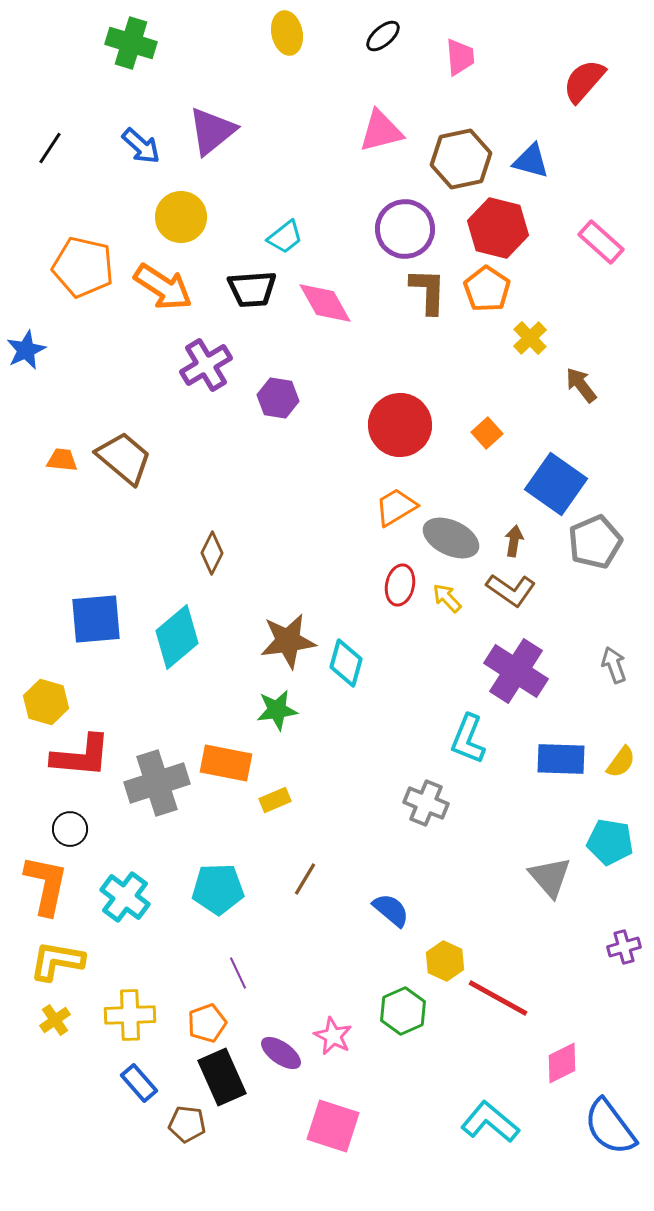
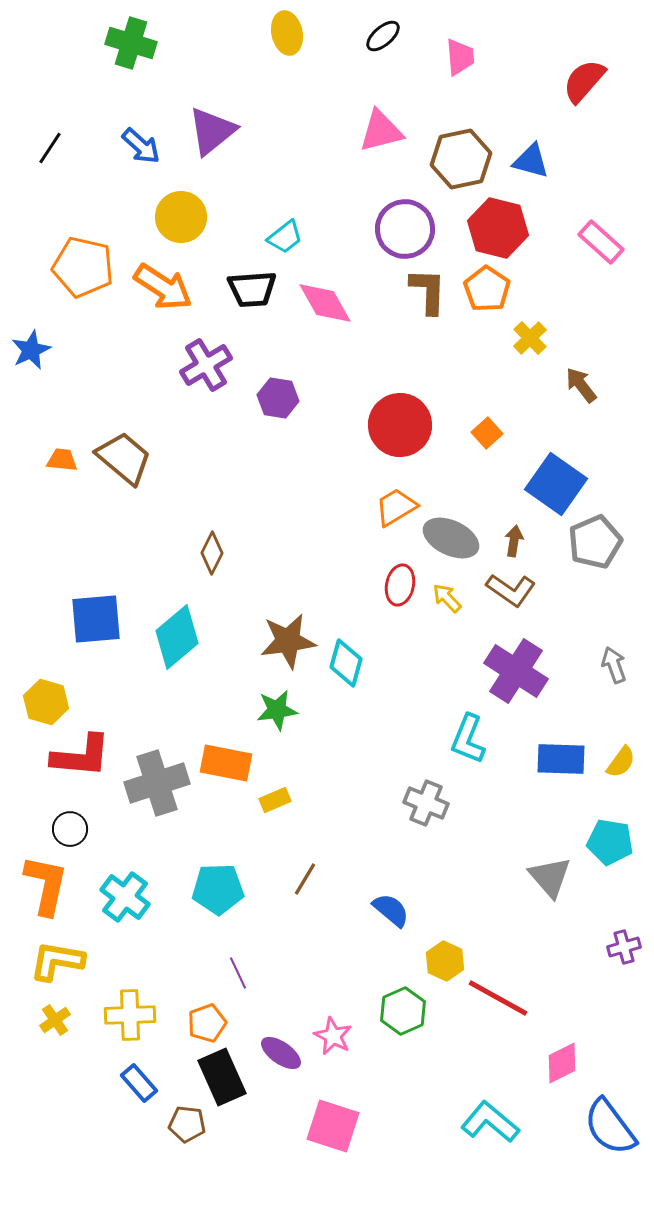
blue star at (26, 350): moved 5 px right
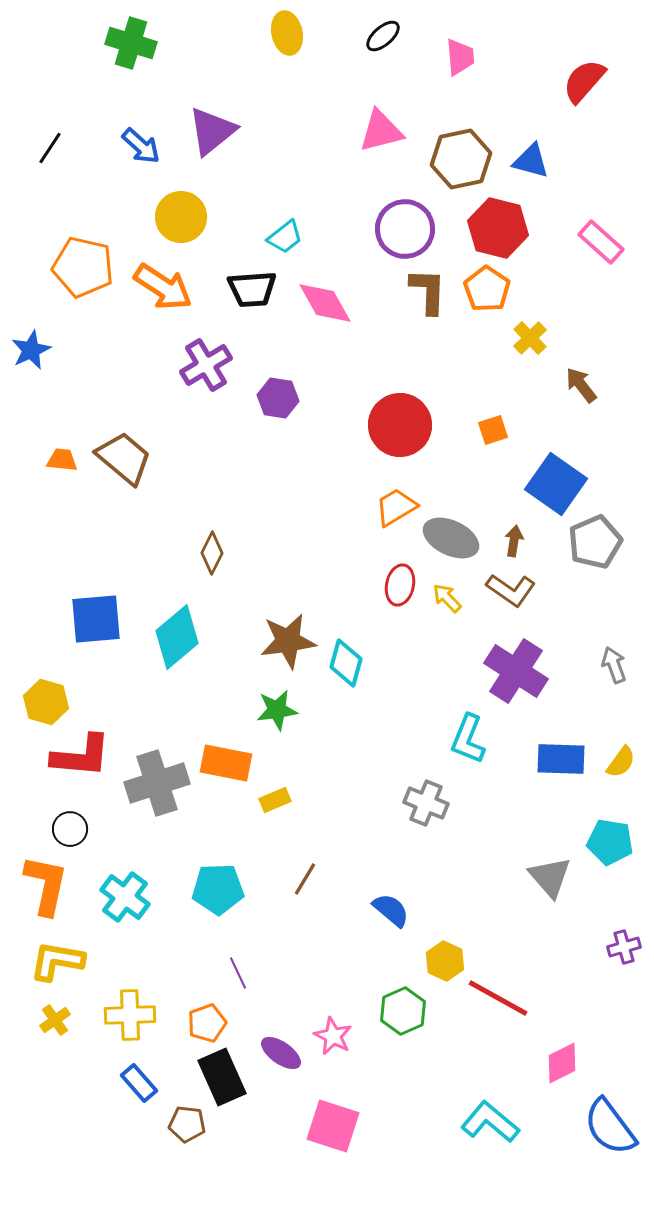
orange square at (487, 433): moved 6 px right, 3 px up; rotated 24 degrees clockwise
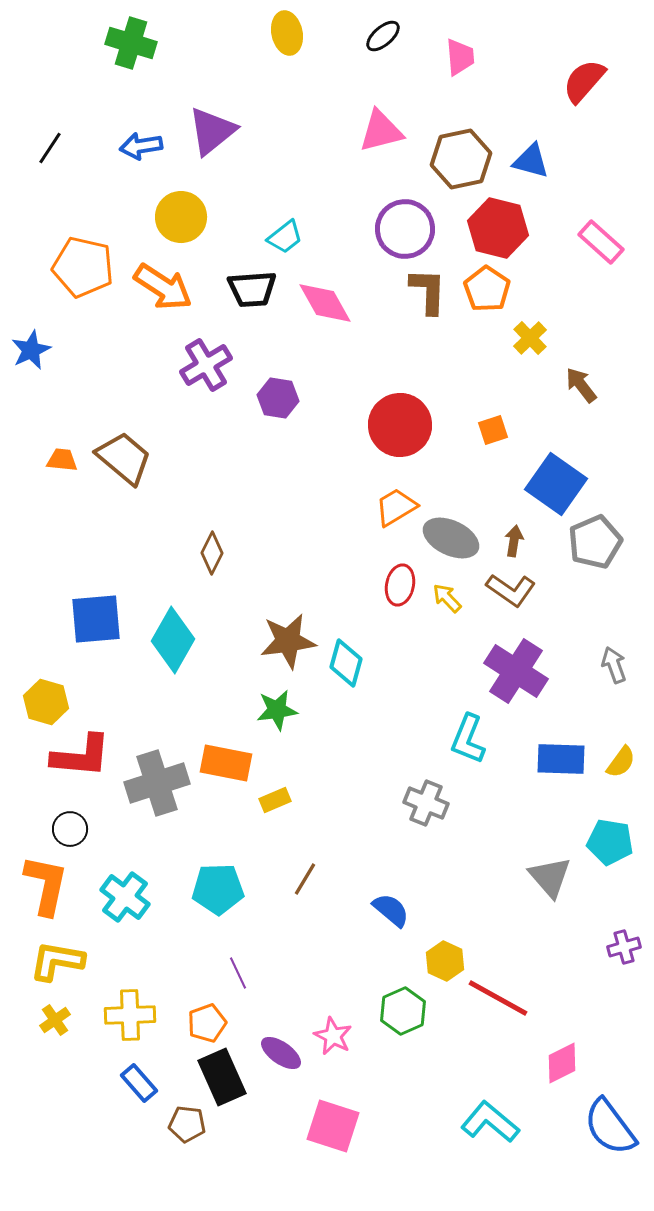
blue arrow at (141, 146): rotated 129 degrees clockwise
cyan diamond at (177, 637): moved 4 px left, 3 px down; rotated 20 degrees counterclockwise
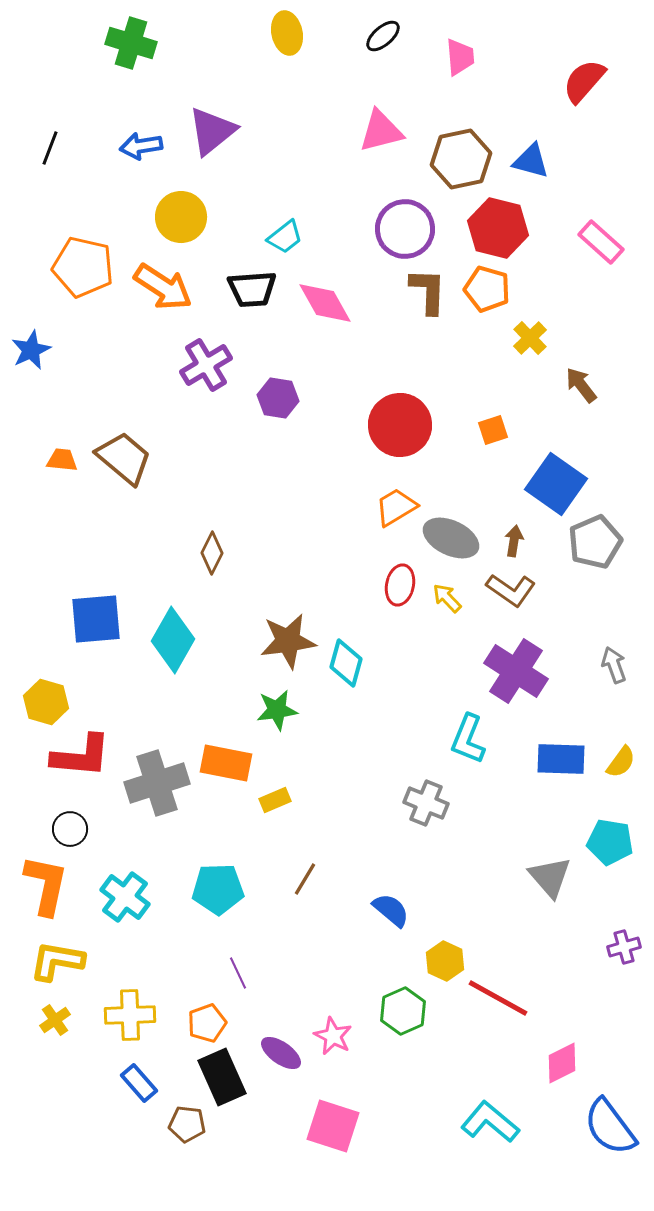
black line at (50, 148): rotated 12 degrees counterclockwise
orange pentagon at (487, 289): rotated 18 degrees counterclockwise
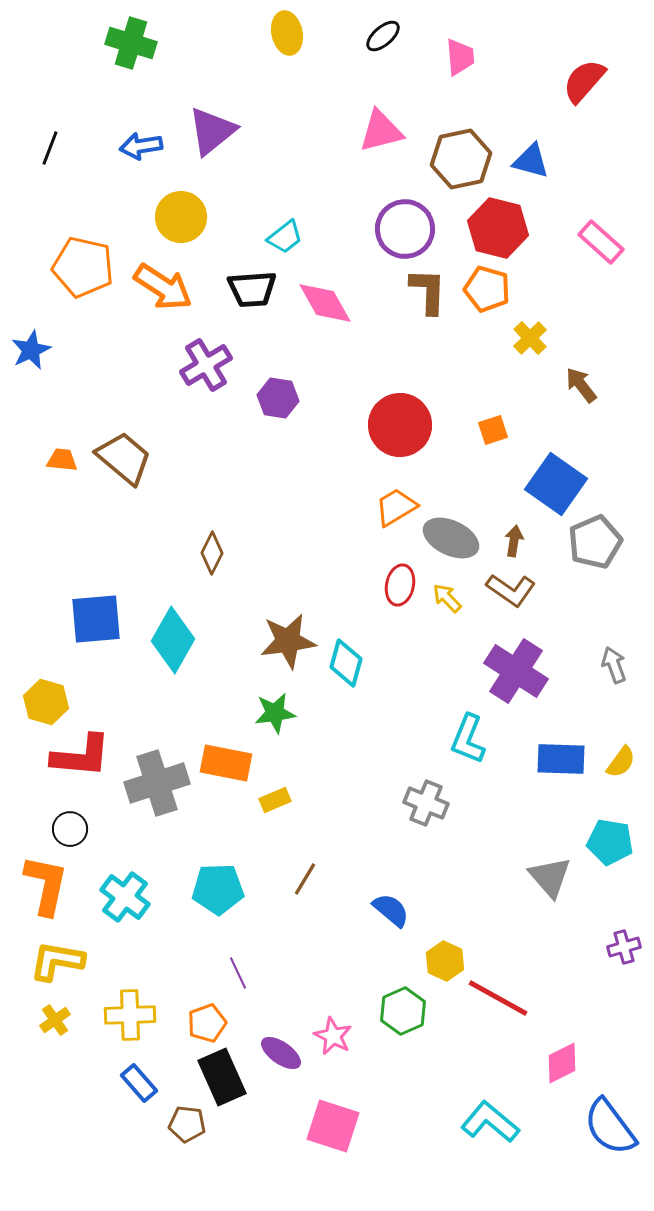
green star at (277, 710): moved 2 px left, 3 px down
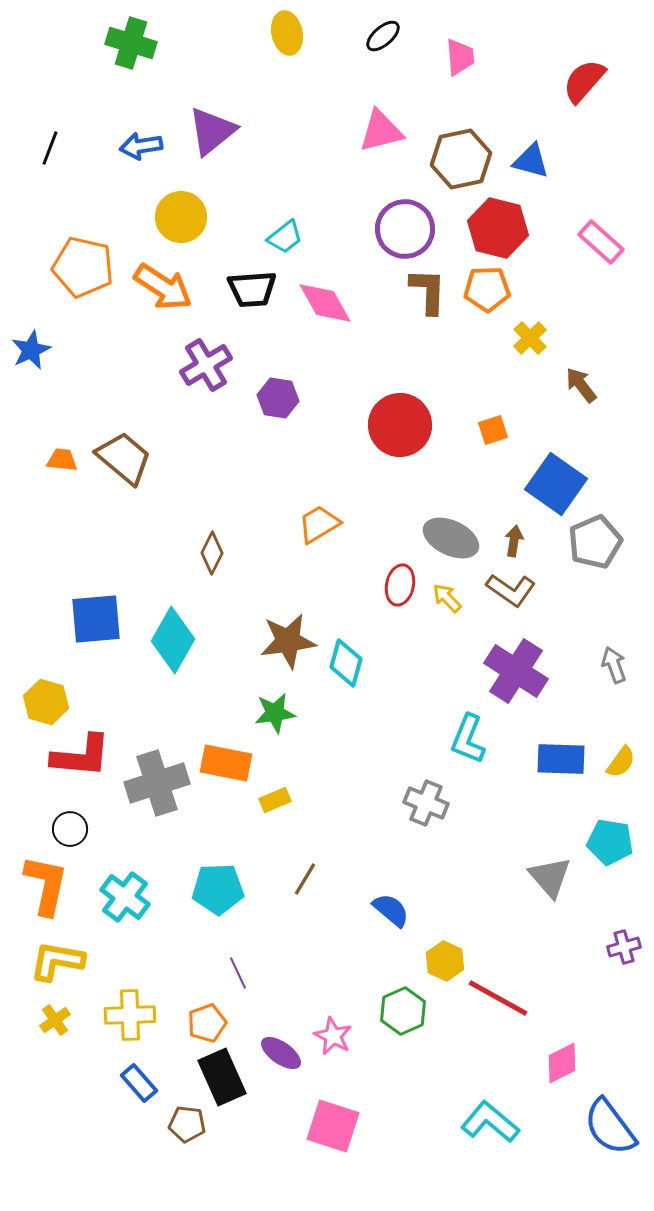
orange pentagon at (487, 289): rotated 18 degrees counterclockwise
orange trapezoid at (396, 507): moved 77 px left, 17 px down
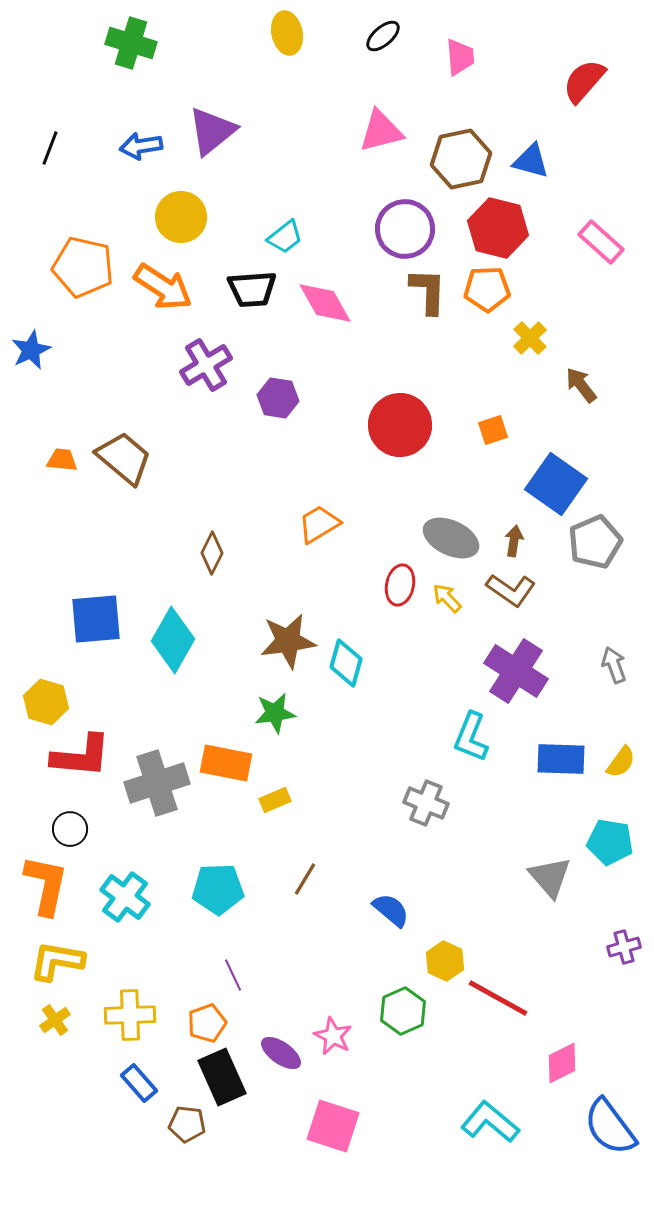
cyan L-shape at (468, 739): moved 3 px right, 2 px up
purple line at (238, 973): moved 5 px left, 2 px down
